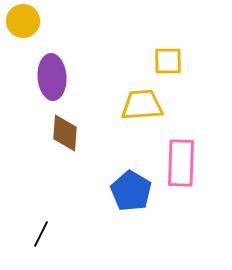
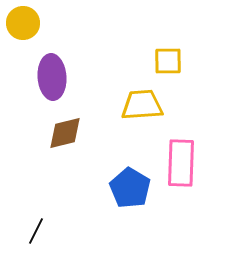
yellow circle: moved 2 px down
brown diamond: rotated 72 degrees clockwise
blue pentagon: moved 1 px left, 3 px up
black line: moved 5 px left, 3 px up
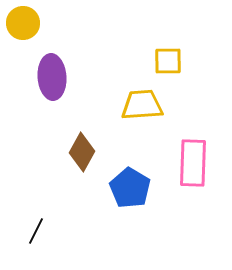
brown diamond: moved 17 px right, 19 px down; rotated 48 degrees counterclockwise
pink rectangle: moved 12 px right
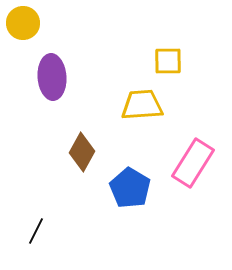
pink rectangle: rotated 30 degrees clockwise
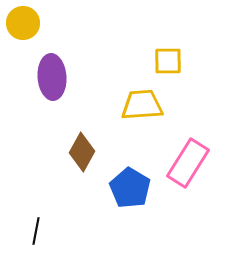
pink rectangle: moved 5 px left
black line: rotated 16 degrees counterclockwise
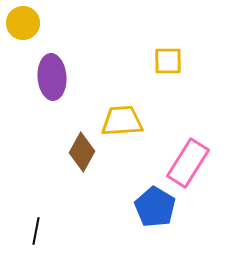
yellow trapezoid: moved 20 px left, 16 px down
blue pentagon: moved 25 px right, 19 px down
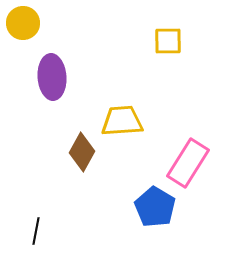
yellow square: moved 20 px up
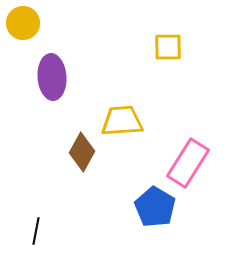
yellow square: moved 6 px down
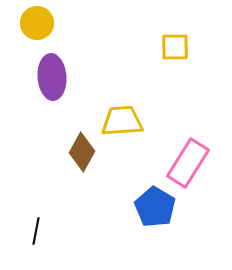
yellow circle: moved 14 px right
yellow square: moved 7 px right
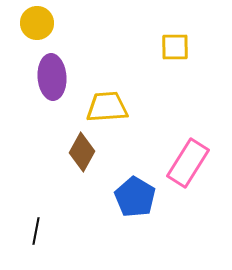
yellow trapezoid: moved 15 px left, 14 px up
blue pentagon: moved 20 px left, 10 px up
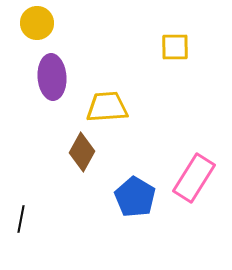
pink rectangle: moved 6 px right, 15 px down
black line: moved 15 px left, 12 px up
